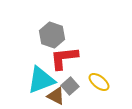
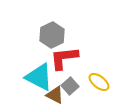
gray hexagon: rotated 15 degrees clockwise
cyan triangle: moved 2 px left, 3 px up; rotated 48 degrees clockwise
brown triangle: moved 1 px left, 1 px up
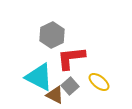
red L-shape: moved 7 px right
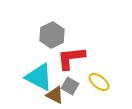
gray square: rotated 18 degrees counterclockwise
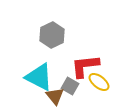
red L-shape: moved 14 px right, 8 px down
brown triangle: moved 1 px down; rotated 24 degrees clockwise
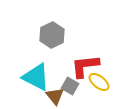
cyan triangle: moved 3 px left
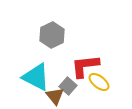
gray square: moved 2 px left; rotated 12 degrees clockwise
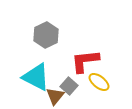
gray hexagon: moved 6 px left
red L-shape: moved 5 px up
gray square: moved 1 px right
brown triangle: rotated 18 degrees clockwise
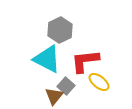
gray hexagon: moved 14 px right, 5 px up
cyan triangle: moved 11 px right, 18 px up
gray square: moved 3 px left
brown triangle: moved 1 px left
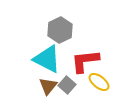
gray square: moved 1 px right, 1 px up
brown triangle: moved 6 px left, 10 px up
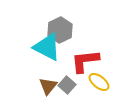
cyan triangle: moved 12 px up
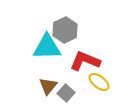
gray hexagon: moved 5 px right
cyan triangle: rotated 28 degrees counterclockwise
red L-shape: rotated 28 degrees clockwise
gray square: moved 1 px left, 8 px down
